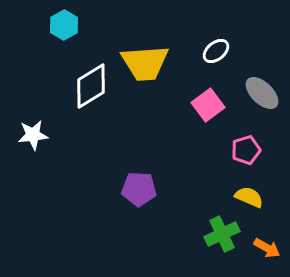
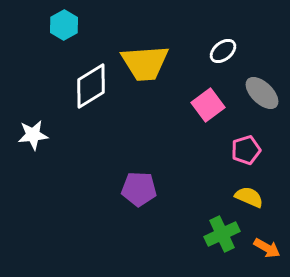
white ellipse: moved 7 px right
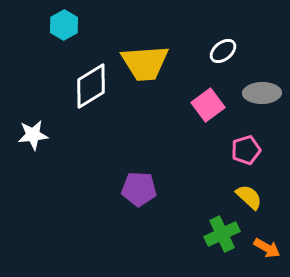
gray ellipse: rotated 45 degrees counterclockwise
yellow semicircle: rotated 20 degrees clockwise
